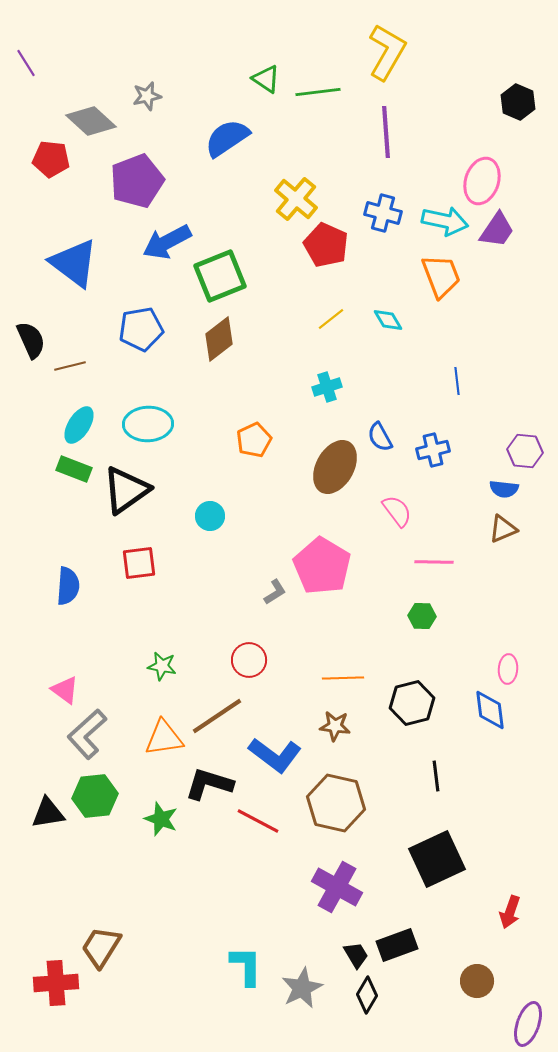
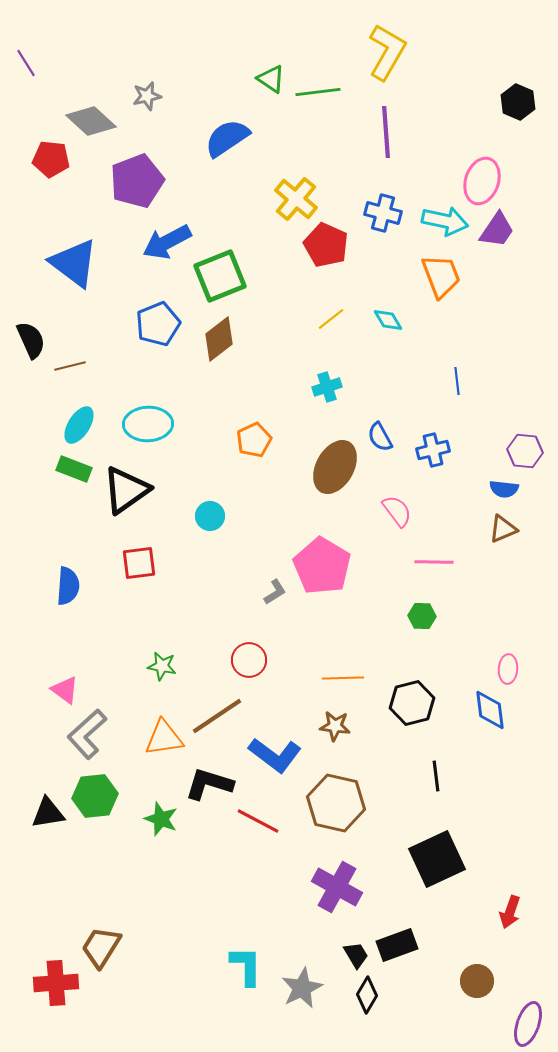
green triangle at (266, 79): moved 5 px right
blue pentagon at (141, 329): moved 17 px right, 5 px up; rotated 12 degrees counterclockwise
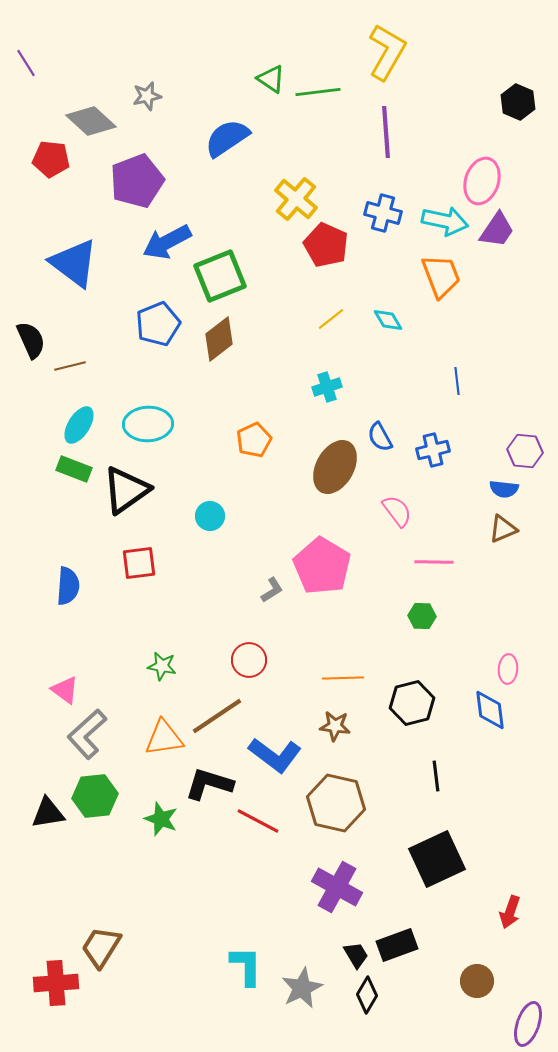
gray L-shape at (275, 592): moved 3 px left, 2 px up
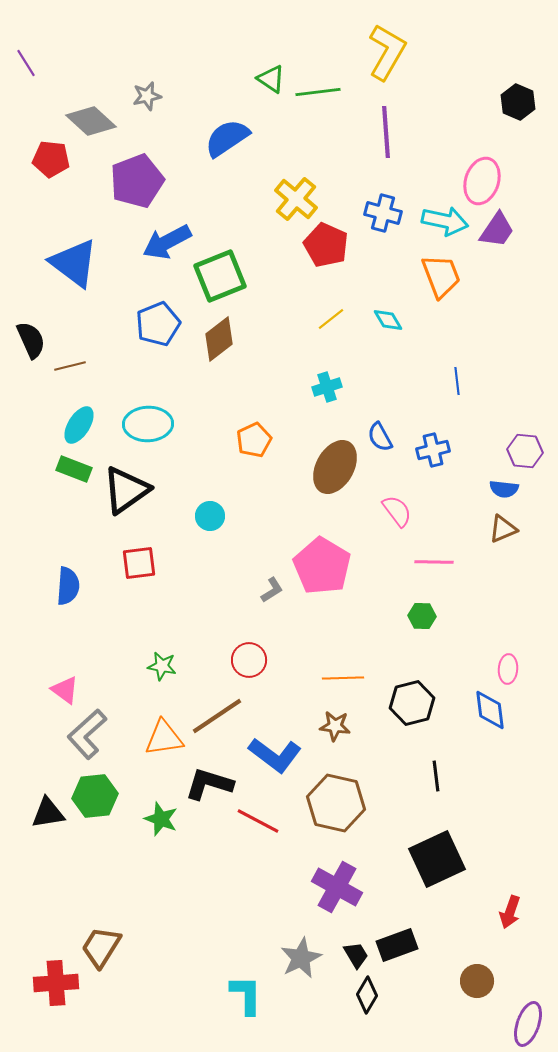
cyan L-shape at (246, 966): moved 29 px down
gray star at (302, 988): moved 1 px left, 30 px up
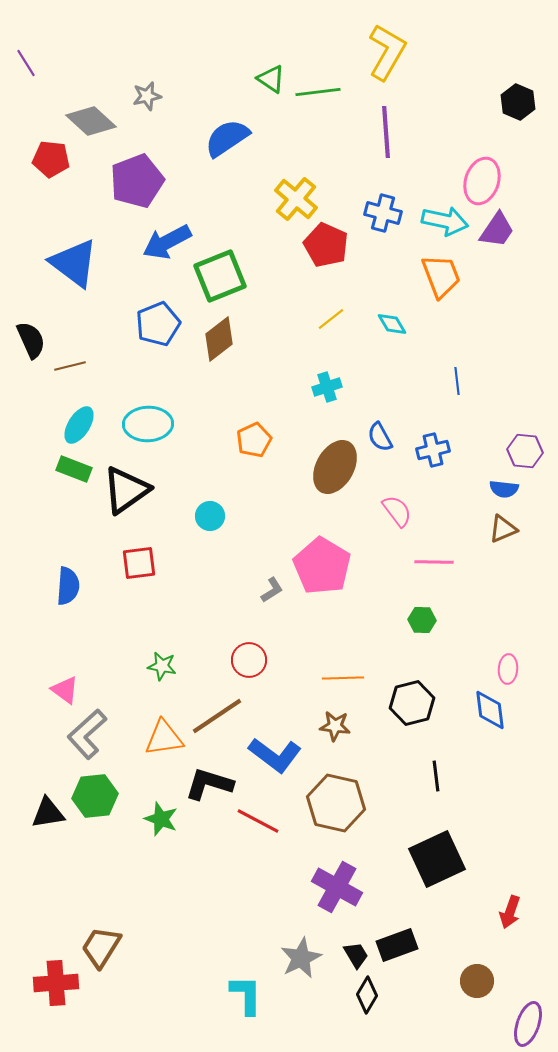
cyan diamond at (388, 320): moved 4 px right, 4 px down
green hexagon at (422, 616): moved 4 px down
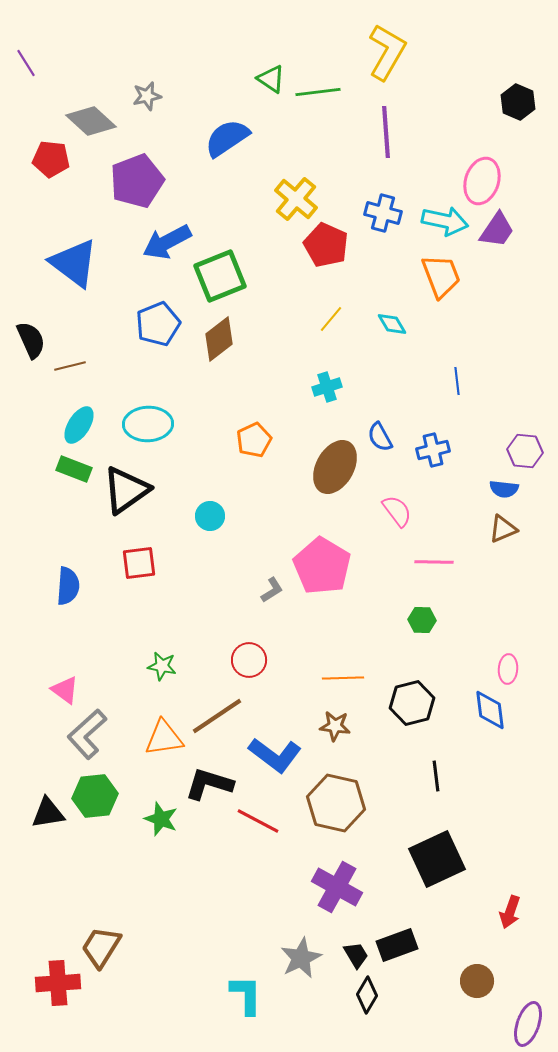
yellow line at (331, 319): rotated 12 degrees counterclockwise
red cross at (56, 983): moved 2 px right
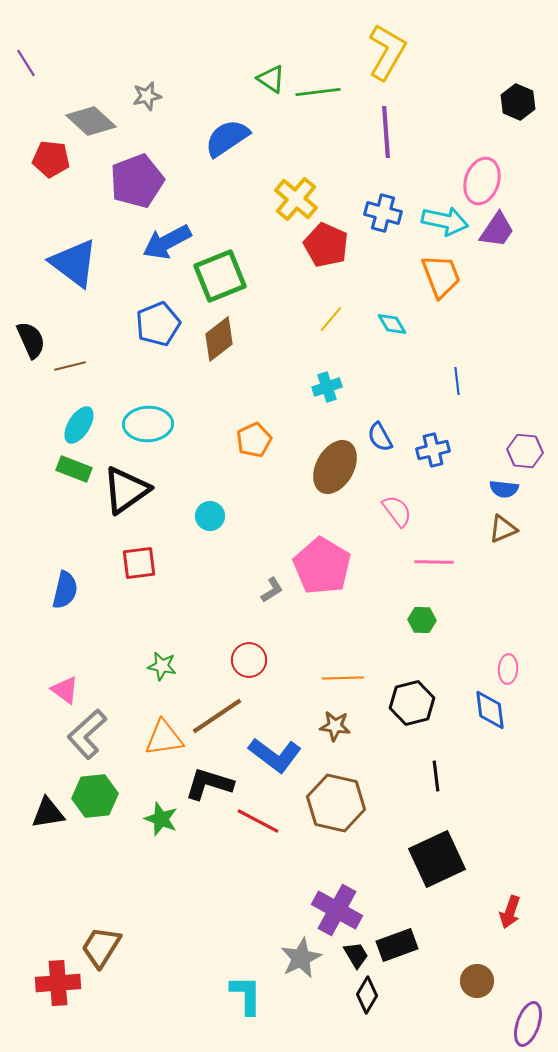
blue semicircle at (68, 586): moved 3 px left, 4 px down; rotated 9 degrees clockwise
purple cross at (337, 887): moved 23 px down
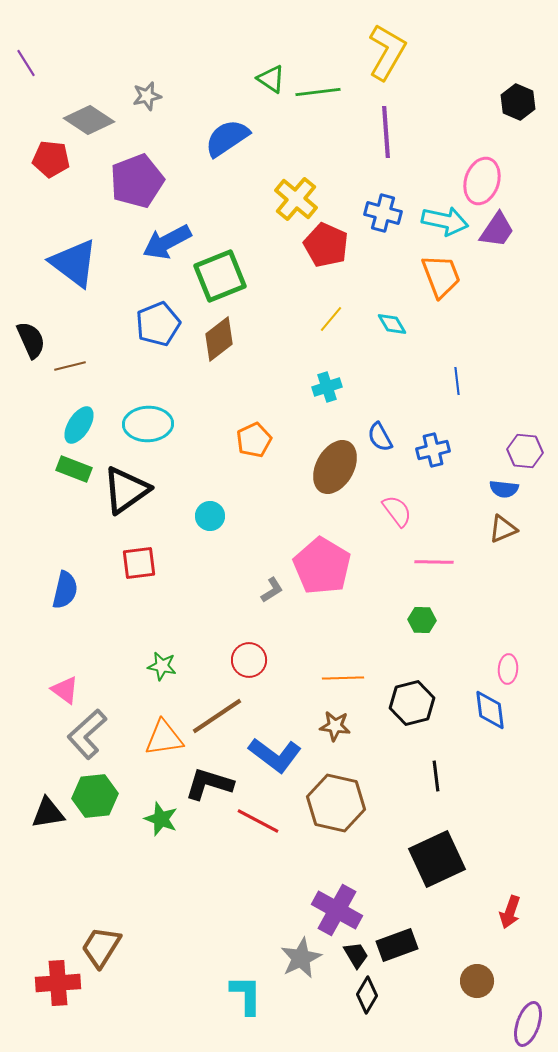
gray diamond at (91, 121): moved 2 px left, 1 px up; rotated 9 degrees counterclockwise
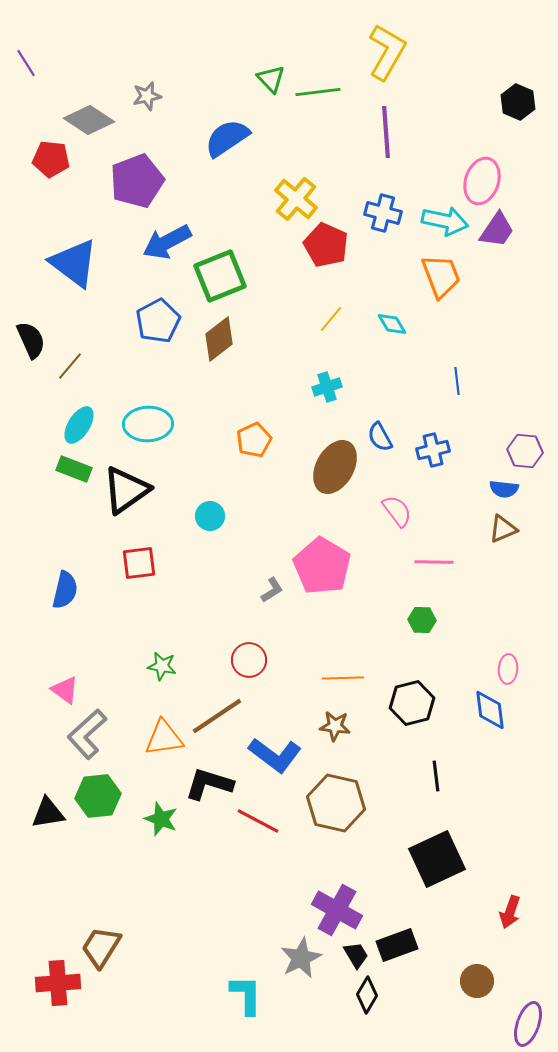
green triangle at (271, 79): rotated 12 degrees clockwise
blue pentagon at (158, 324): moved 3 px up; rotated 6 degrees counterclockwise
brown line at (70, 366): rotated 36 degrees counterclockwise
green hexagon at (95, 796): moved 3 px right
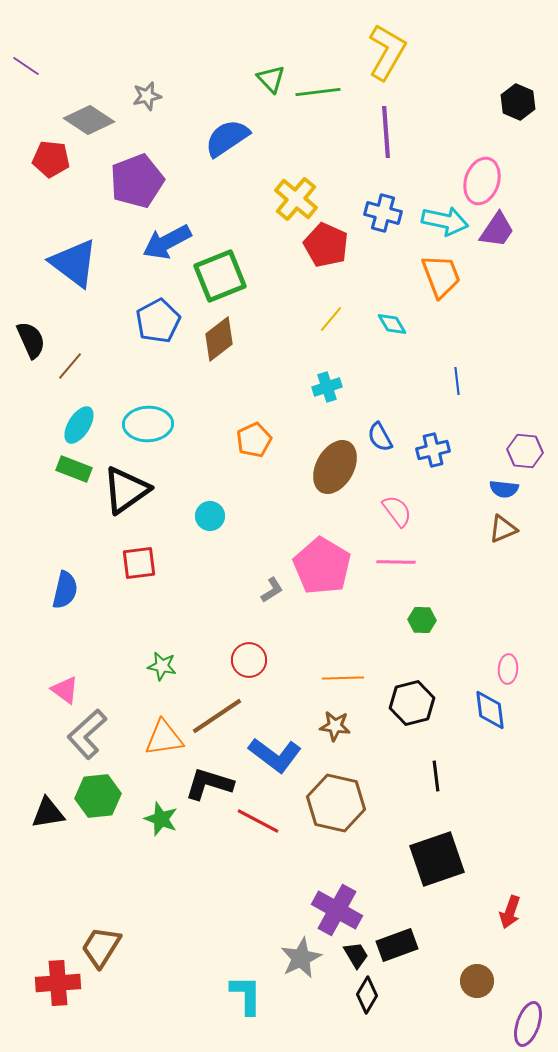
purple line at (26, 63): moved 3 px down; rotated 24 degrees counterclockwise
pink line at (434, 562): moved 38 px left
black square at (437, 859): rotated 6 degrees clockwise
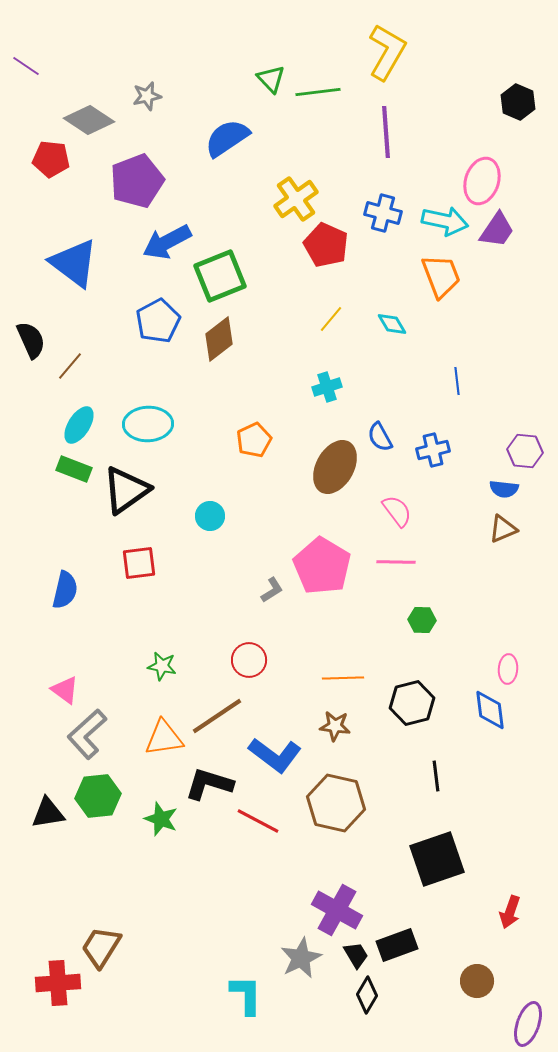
yellow cross at (296, 199): rotated 15 degrees clockwise
